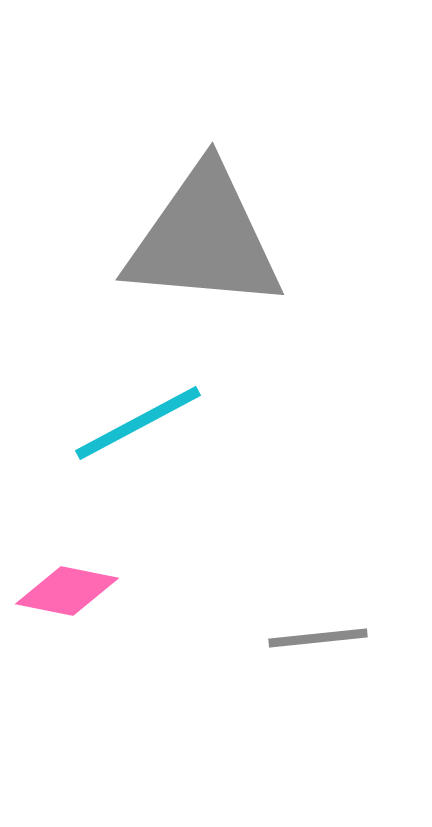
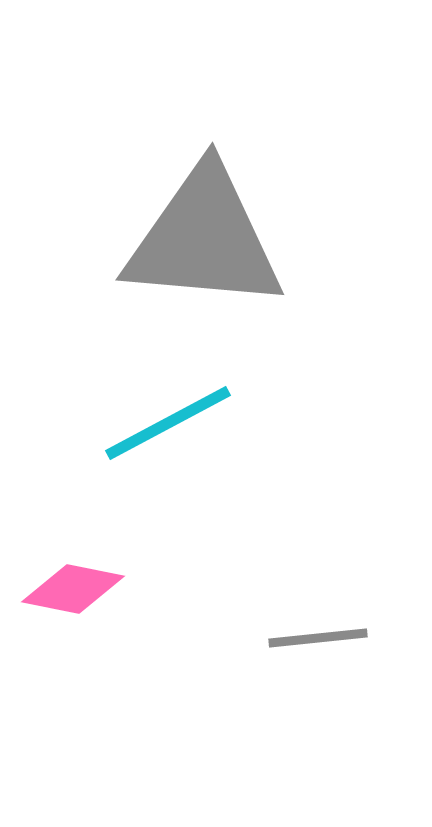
cyan line: moved 30 px right
pink diamond: moved 6 px right, 2 px up
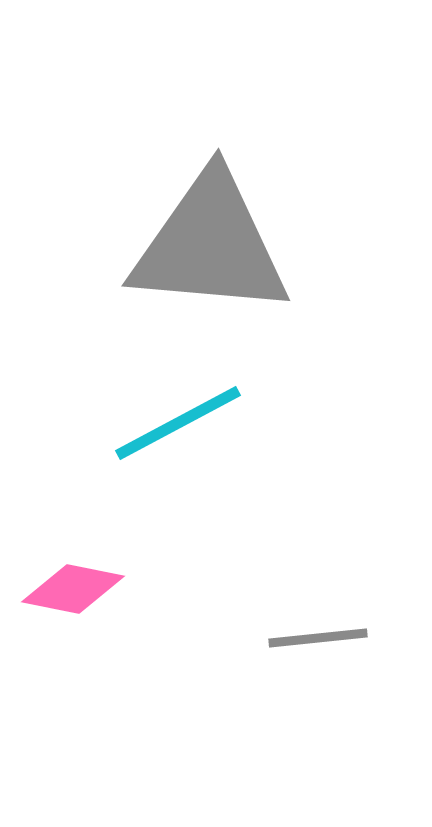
gray triangle: moved 6 px right, 6 px down
cyan line: moved 10 px right
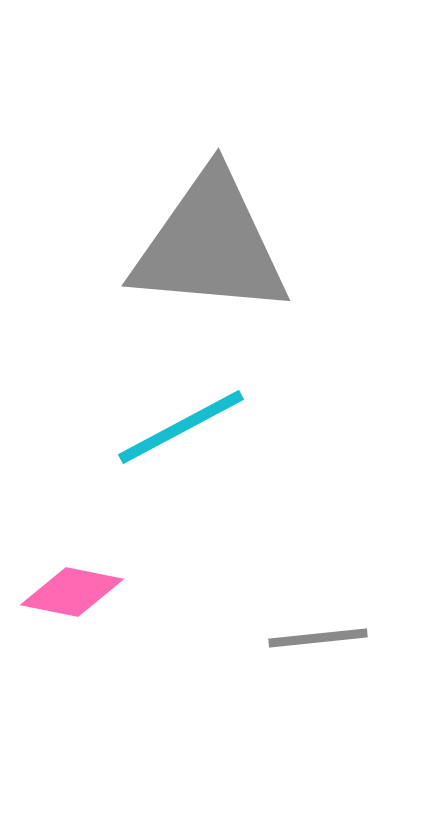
cyan line: moved 3 px right, 4 px down
pink diamond: moved 1 px left, 3 px down
